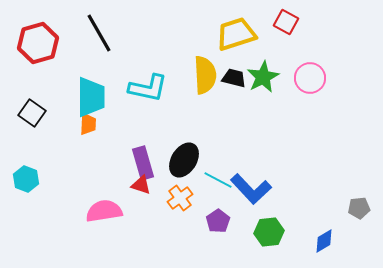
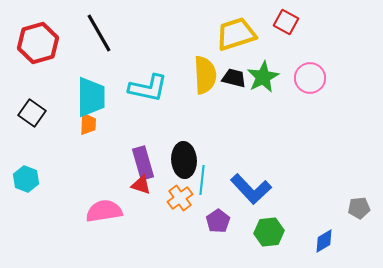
black ellipse: rotated 36 degrees counterclockwise
cyan line: moved 16 px left; rotated 68 degrees clockwise
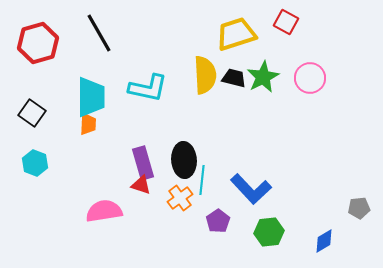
cyan hexagon: moved 9 px right, 16 px up
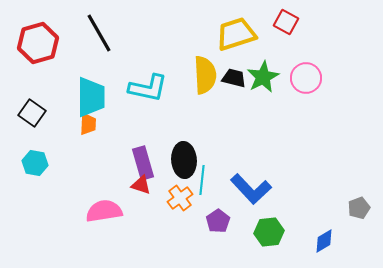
pink circle: moved 4 px left
cyan hexagon: rotated 10 degrees counterclockwise
gray pentagon: rotated 15 degrees counterclockwise
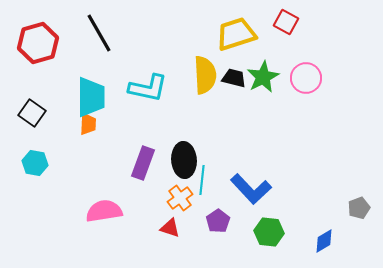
purple rectangle: rotated 36 degrees clockwise
red triangle: moved 29 px right, 43 px down
green hexagon: rotated 12 degrees clockwise
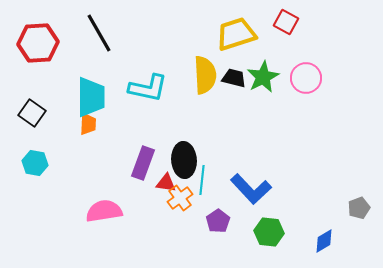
red hexagon: rotated 12 degrees clockwise
red triangle: moved 4 px left, 45 px up; rotated 10 degrees counterclockwise
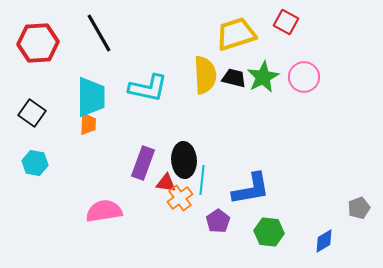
pink circle: moved 2 px left, 1 px up
blue L-shape: rotated 57 degrees counterclockwise
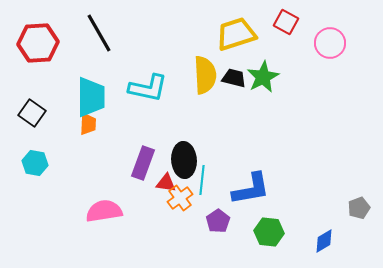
pink circle: moved 26 px right, 34 px up
